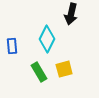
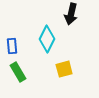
green rectangle: moved 21 px left
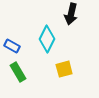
blue rectangle: rotated 56 degrees counterclockwise
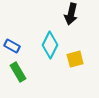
cyan diamond: moved 3 px right, 6 px down
yellow square: moved 11 px right, 10 px up
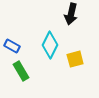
green rectangle: moved 3 px right, 1 px up
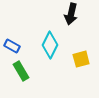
yellow square: moved 6 px right
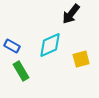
black arrow: rotated 25 degrees clockwise
cyan diamond: rotated 40 degrees clockwise
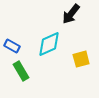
cyan diamond: moved 1 px left, 1 px up
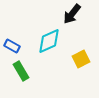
black arrow: moved 1 px right
cyan diamond: moved 3 px up
yellow square: rotated 12 degrees counterclockwise
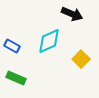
black arrow: rotated 105 degrees counterclockwise
yellow square: rotated 18 degrees counterclockwise
green rectangle: moved 5 px left, 7 px down; rotated 36 degrees counterclockwise
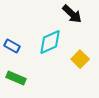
black arrow: rotated 20 degrees clockwise
cyan diamond: moved 1 px right, 1 px down
yellow square: moved 1 px left
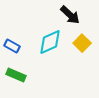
black arrow: moved 2 px left, 1 px down
yellow square: moved 2 px right, 16 px up
green rectangle: moved 3 px up
